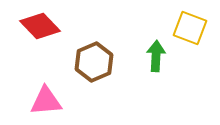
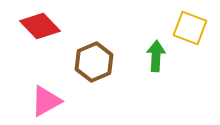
pink triangle: rotated 24 degrees counterclockwise
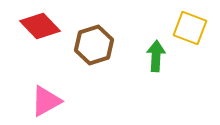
brown hexagon: moved 17 px up; rotated 6 degrees clockwise
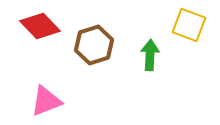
yellow square: moved 1 px left, 3 px up
green arrow: moved 6 px left, 1 px up
pink triangle: rotated 8 degrees clockwise
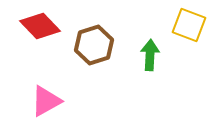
pink triangle: rotated 8 degrees counterclockwise
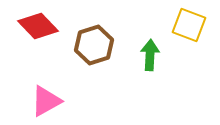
red diamond: moved 2 px left
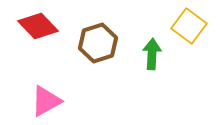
yellow square: moved 1 px down; rotated 16 degrees clockwise
brown hexagon: moved 4 px right, 2 px up
green arrow: moved 2 px right, 1 px up
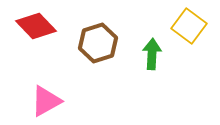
red diamond: moved 2 px left
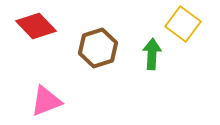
yellow square: moved 6 px left, 2 px up
brown hexagon: moved 5 px down
pink triangle: rotated 8 degrees clockwise
